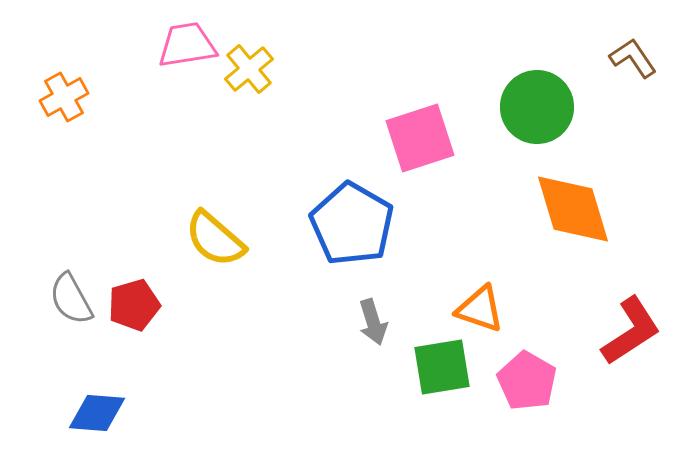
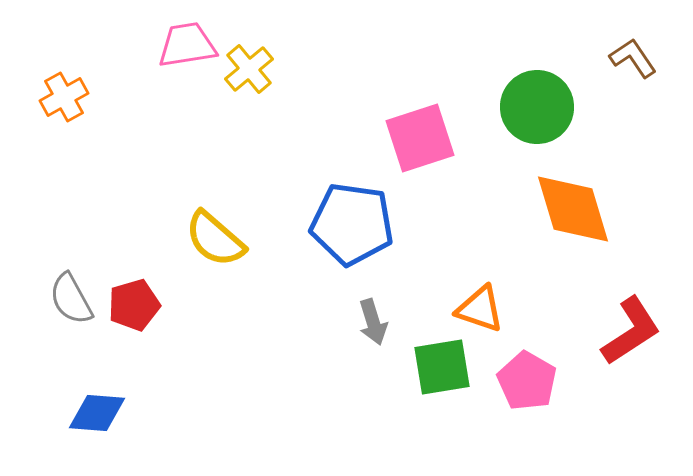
blue pentagon: rotated 22 degrees counterclockwise
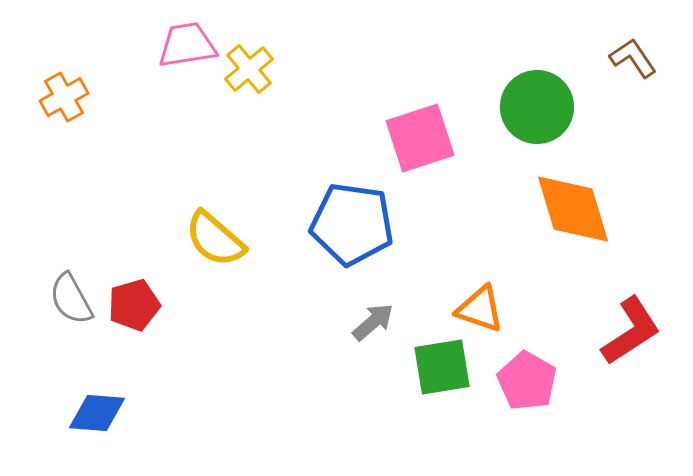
gray arrow: rotated 114 degrees counterclockwise
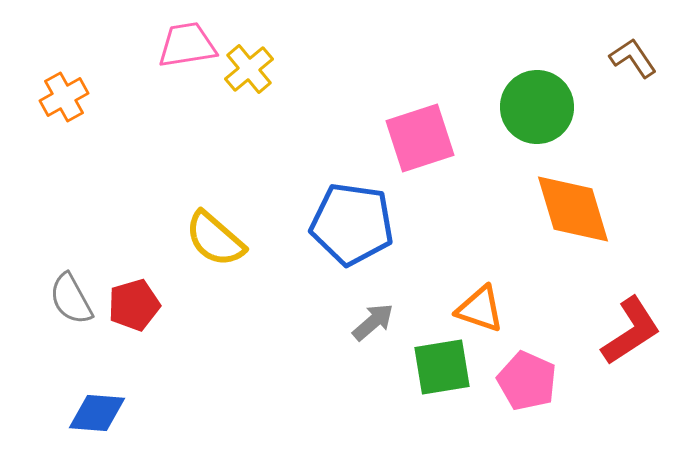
pink pentagon: rotated 6 degrees counterclockwise
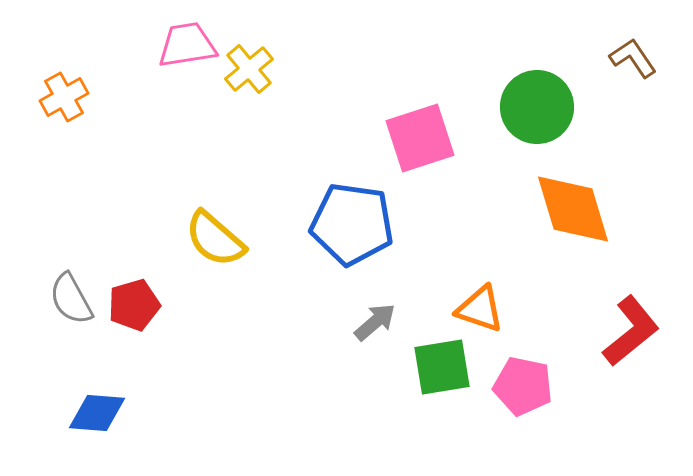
gray arrow: moved 2 px right
red L-shape: rotated 6 degrees counterclockwise
pink pentagon: moved 4 px left, 5 px down; rotated 12 degrees counterclockwise
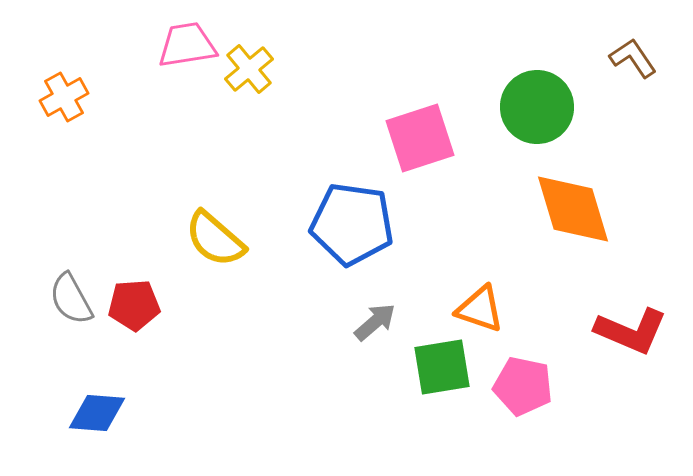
red pentagon: rotated 12 degrees clockwise
red L-shape: rotated 62 degrees clockwise
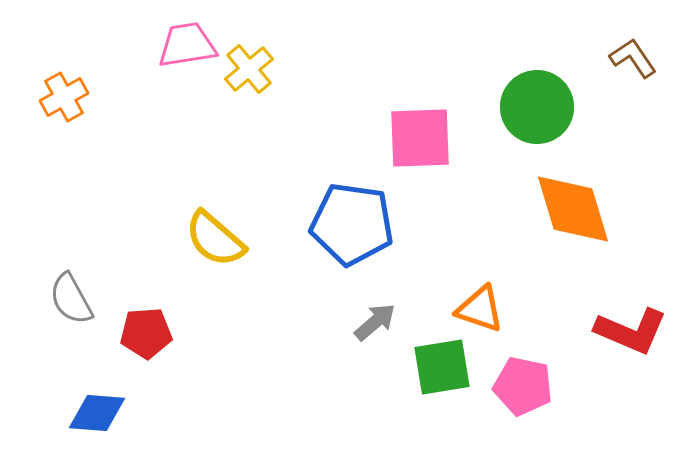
pink square: rotated 16 degrees clockwise
red pentagon: moved 12 px right, 28 px down
